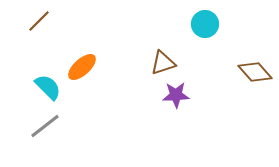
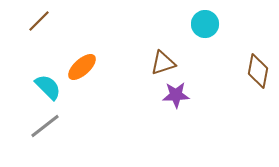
brown diamond: moved 3 px right, 1 px up; rotated 52 degrees clockwise
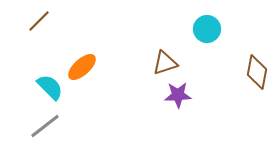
cyan circle: moved 2 px right, 5 px down
brown triangle: moved 2 px right
brown diamond: moved 1 px left, 1 px down
cyan semicircle: moved 2 px right
purple star: moved 2 px right
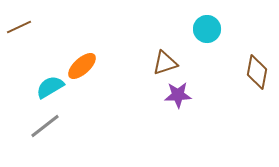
brown line: moved 20 px left, 6 px down; rotated 20 degrees clockwise
orange ellipse: moved 1 px up
cyan semicircle: rotated 76 degrees counterclockwise
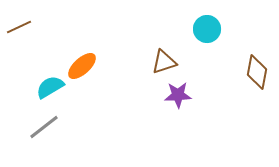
brown triangle: moved 1 px left, 1 px up
gray line: moved 1 px left, 1 px down
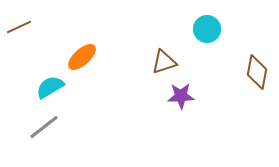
orange ellipse: moved 9 px up
purple star: moved 3 px right, 1 px down
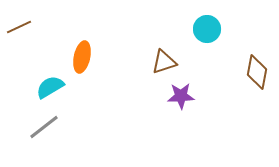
orange ellipse: rotated 36 degrees counterclockwise
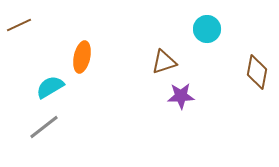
brown line: moved 2 px up
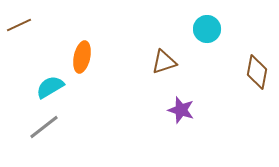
purple star: moved 14 px down; rotated 20 degrees clockwise
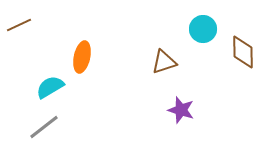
cyan circle: moved 4 px left
brown diamond: moved 14 px left, 20 px up; rotated 12 degrees counterclockwise
